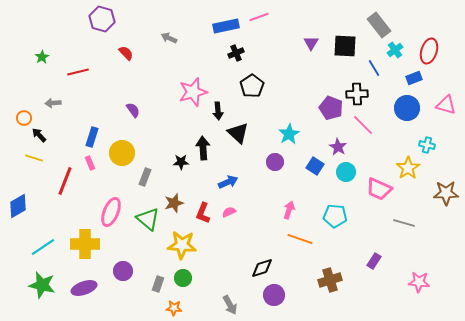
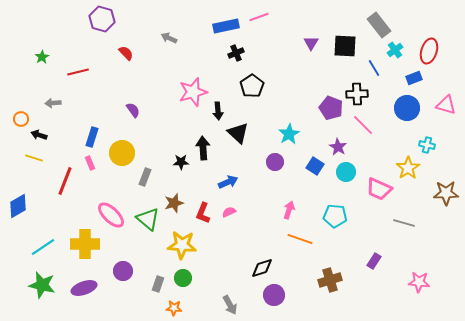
orange circle at (24, 118): moved 3 px left, 1 px down
black arrow at (39, 135): rotated 28 degrees counterclockwise
pink ellipse at (111, 212): moved 3 px down; rotated 68 degrees counterclockwise
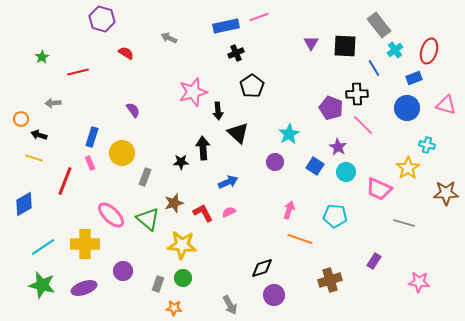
red semicircle at (126, 53): rotated 14 degrees counterclockwise
blue diamond at (18, 206): moved 6 px right, 2 px up
red L-shape at (203, 213): rotated 130 degrees clockwise
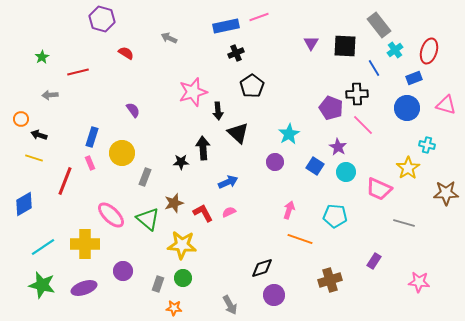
gray arrow at (53, 103): moved 3 px left, 8 px up
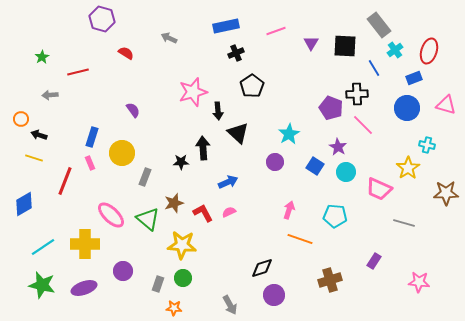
pink line at (259, 17): moved 17 px right, 14 px down
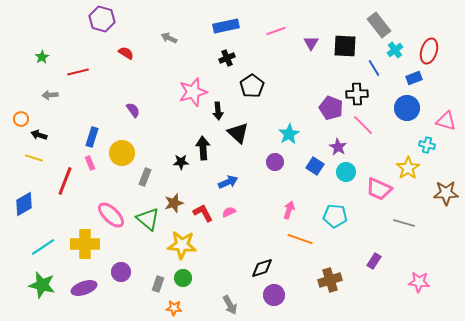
black cross at (236, 53): moved 9 px left, 5 px down
pink triangle at (446, 105): moved 16 px down
purple circle at (123, 271): moved 2 px left, 1 px down
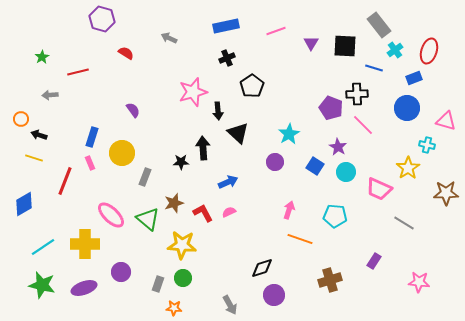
blue line at (374, 68): rotated 42 degrees counterclockwise
gray line at (404, 223): rotated 15 degrees clockwise
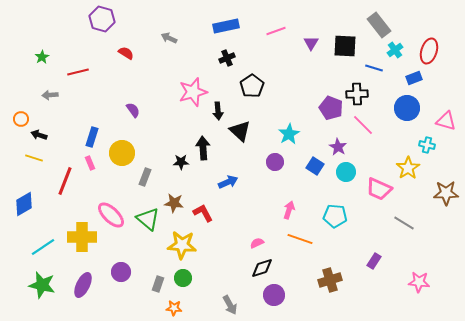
black triangle at (238, 133): moved 2 px right, 2 px up
brown star at (174, 203): rotated 24 degrees clockwise
pink semicircle at (229, 212): moved 28 px right, 31 px down
yellow cross at (85, 244): moved 3 px left, 7 px up
purple ellipse at (84, 288): moved 1 px left, 3 px up; rotated 45 degrees counterclockwise
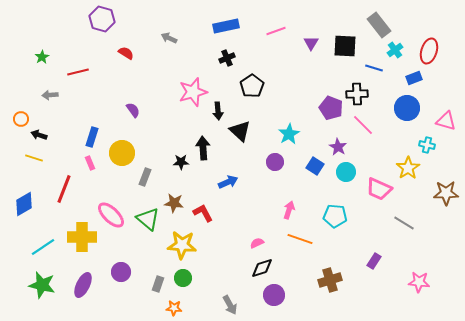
red line at (65, 181): moved 1 px left, 8 px down
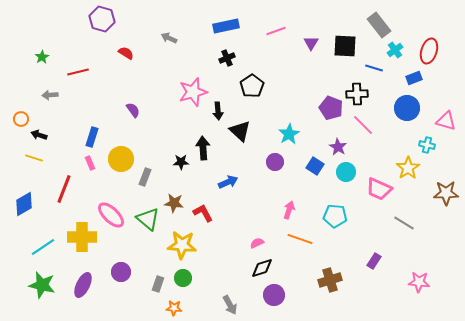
yellow circle at (122, 153): moved 1 px left, 6 px down
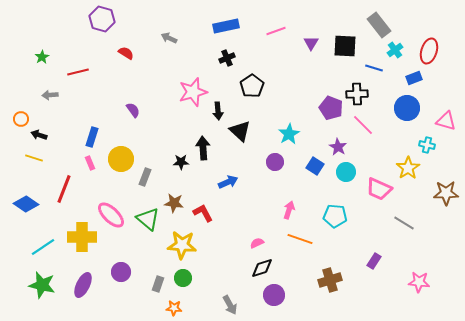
blue diamond at (24, 204): moved 2 px right; rotated 65 degrees clockwise
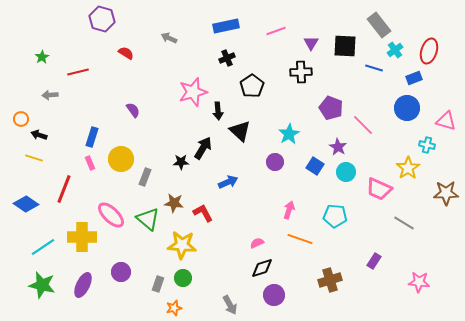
black cross at (357, 94): moved 56 px left, 22 px up
black arrow at (203, 148): rotated 35 degrees clockwise
orange star at (174, 308): rotated 21 degrees counterclockwise
